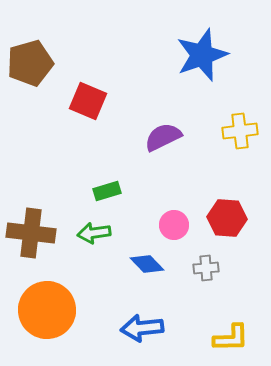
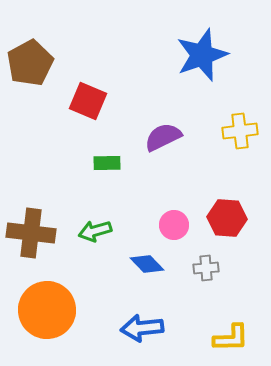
brown pentagon: rotated 12 degrees counterclockwise
green rectangle: moved 28 px up; rotated 16 degrees clockwise
green arrow: moved 1 px right, 2 px up; rotated 8 degrees counterclockwise
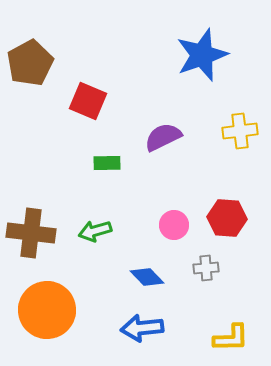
blue diamond: moved 13 px down
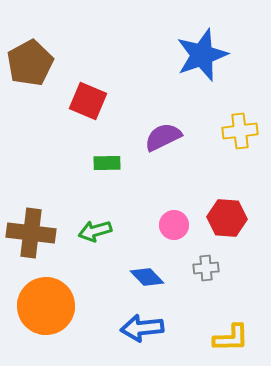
orange circle: moved 1 px left, 4 px up
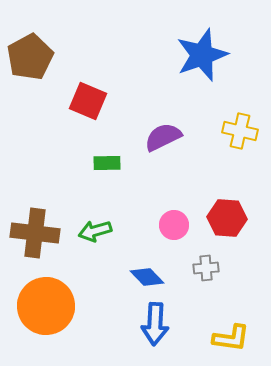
brown pentagon: moved 6 px up
yellow cross: rotated 20 degrees clockwise
brown cross: moved 4 px right
blue arrow: moved 13 px right, 4 px up; rotated 81 degrees counterclockwise
yellow L-shape: rotated 9 degrees clockwise
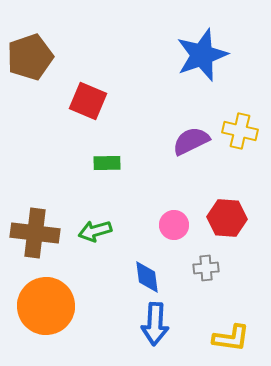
brown pentagon: rotated 9 degrees clockwise
purple semicircle: moved 28 px right, 4 px down
blue diamond: rotated 36 degrees clockwise
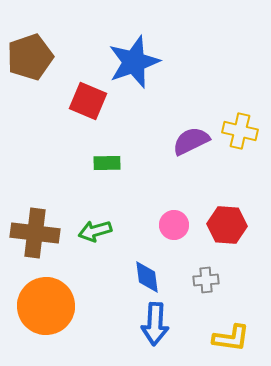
blue star: moved 68 px left, 7 px down
red hexagon: moved 7 px down
gray cross: moved 12 px down
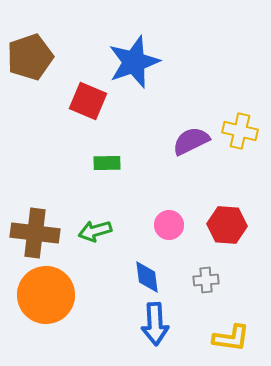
pink circle: moved 5 px left
orange circle: moved 11 px up
blue arrow: rotated 6 degrees counterclockwise
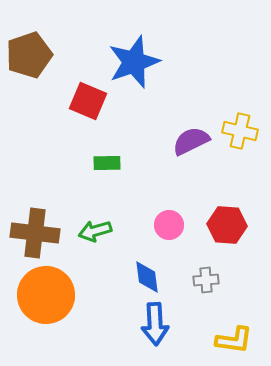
brown pentagon: moved 1 px left, 2 px up
yellow L-shape: moved 3 px right, 2 px down
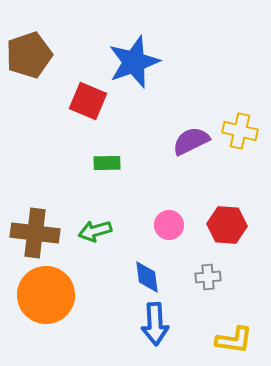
gray cross: moved 2 px right, 3 px up
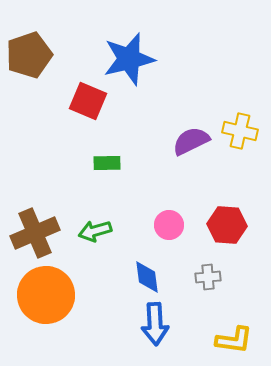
blue star: moved 5 px left, 3 px up; rotated 6 degrees clockwise
brown cross: rotated 30 degrees counterclockwise
